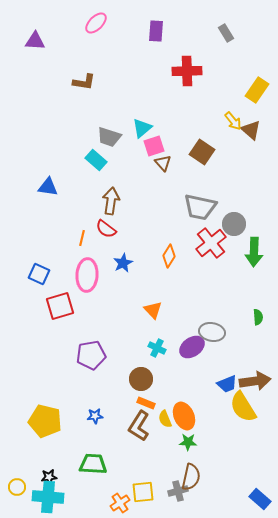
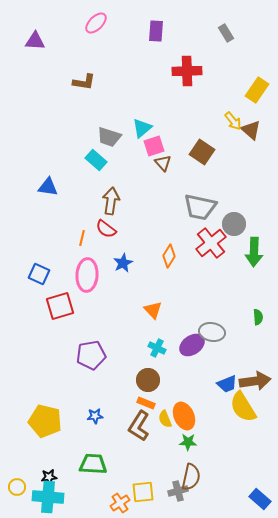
purple ellipse at (192, 347): moved 2 px up
brown circle at (141, 379): moved 7 px right, 1 px down
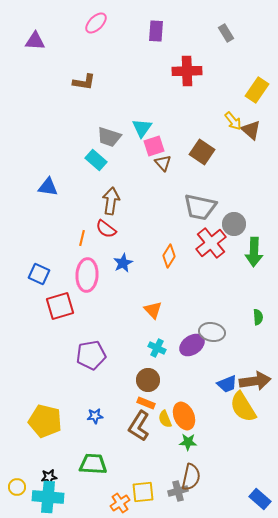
cyan triangle at (142, 128): rotated 15 degrees counterclockwise
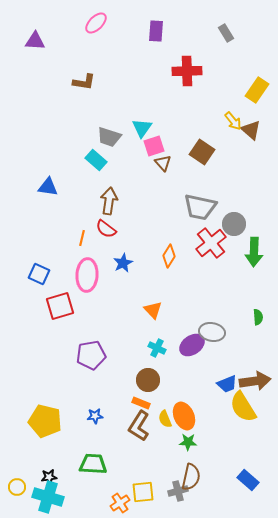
brown arrow at (111, 201): moved 2 px left
orange rectangle at (146, 403): moved 5 px left
cyan cross at (48, 497): rotated 12 degrees clockwise
blue rectangle at (260, 499): moved 12 px left, 19 px up
